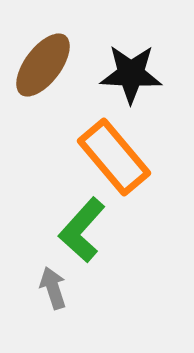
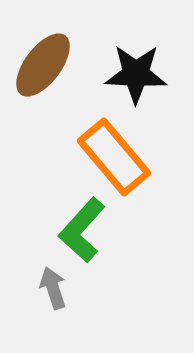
black star: moved 5 px right
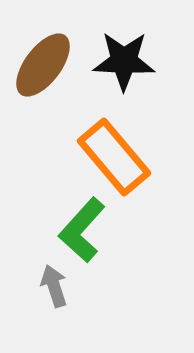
black star: moved 12 px left, 13 px up
gray arrow: moved 1 px right, 2 px up
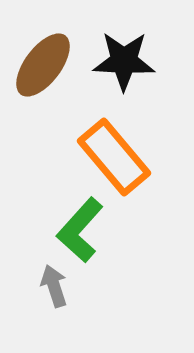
green L-shape: moved 2 px left
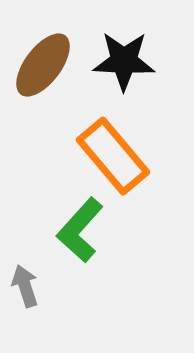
orange rectangle: moved 1 px left, 1 px up
gray arrow: moved 29 px left
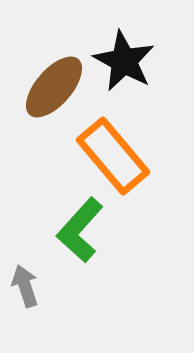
black star: rotated 26 degrees clockwise
brown ellipse: moved 11 px right, 22 px down; rotated 4 degrees clockwise
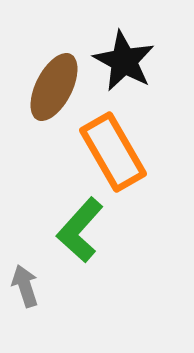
brown ellipse: rotated 14 degrees counterclockwise
orange rectangle: moved 4 px up; rotated 10 degrees clockwise
